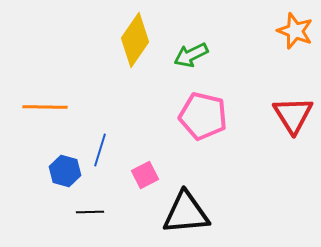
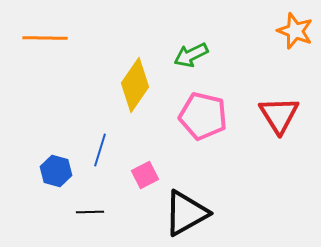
yellow diamond: moved 45 px down
orange line: moved 69 px up
red triangle: moved 14 px left
blue hexagon: moved 9 px left
black triangle: rotated 24 degrees counterclockwise
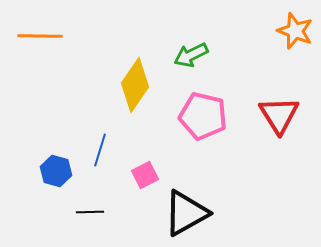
orange line: moved 5 px left, 2 px up
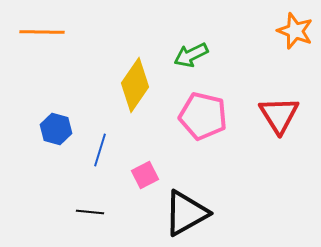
orange line: moved 2 px right, 4 px up
blue hexagon: moved 42 px up
black line: rotated 8 degrees clockwise
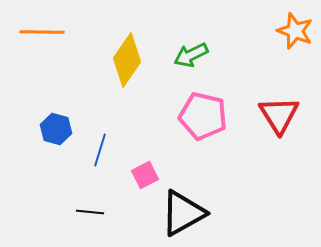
yellow diamond: moved 8 px left, 25 px up
black triangle: moved 3 px left
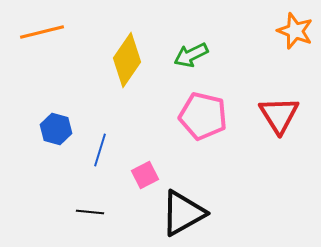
orange line: rotated 15 degrees counterclockwise
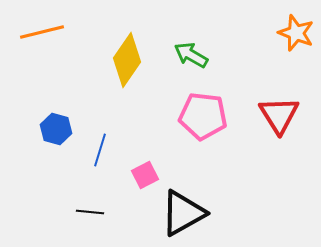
orange star: moved 1 px right, 2 px down
green arrow: rotated 56 degrees clockwise
pink pentagon: rotated 6 degrees counterclockwise
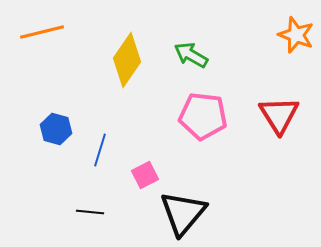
orange star: moved 2 px down
black triangle: rotated 21 degrees counterclockwise
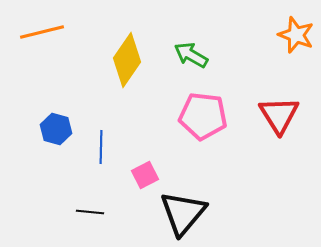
blue line: moved 1 px right, 3 px up; rotated 16 degrees counterclockwise
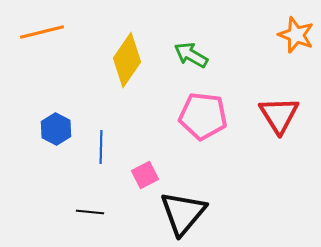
blue hexagon: rotated 12 degrees clockwise
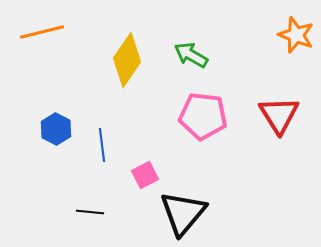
blue line: moved 1 px right, 2 px up; rotated 8 degrees counterclockwise
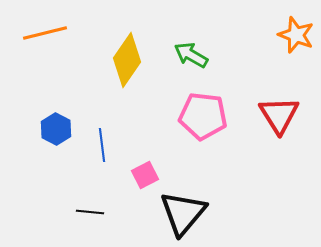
orange line: moved 3 px right, 1 px down
